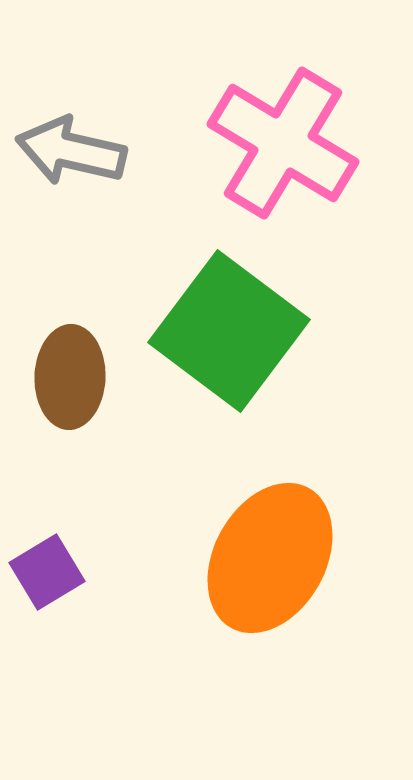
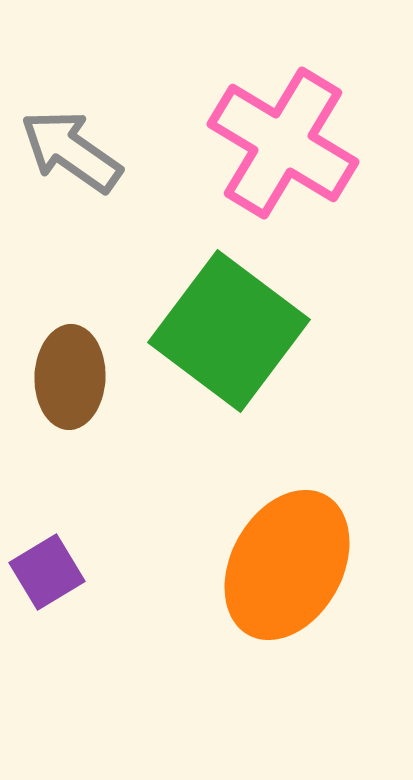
gray arrow: rotated 22 degrees clockwise
orange ellipse: moved 17 px right, 7 px down
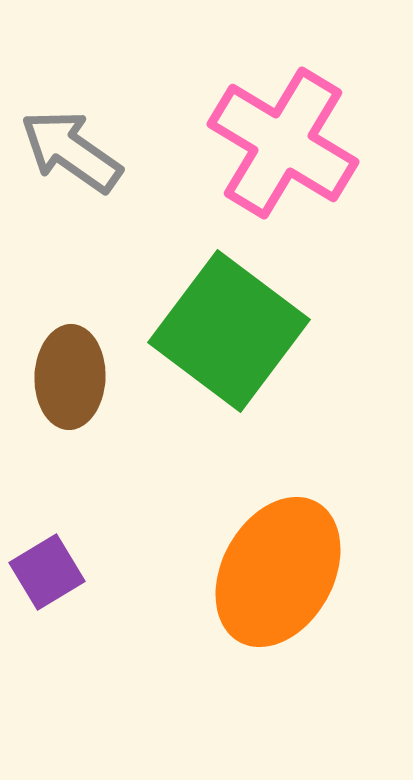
orange ellipse: moved 9 px left, 7 px down
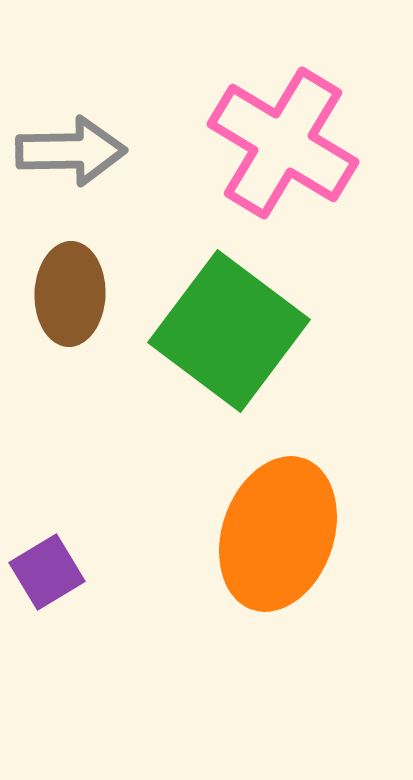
gray arrow: rotated 144 degrees clockwise
brown ellipse: moved 83 px up
orange ellipse: moved 38 px up; rotated 10 degrees counterclockwise
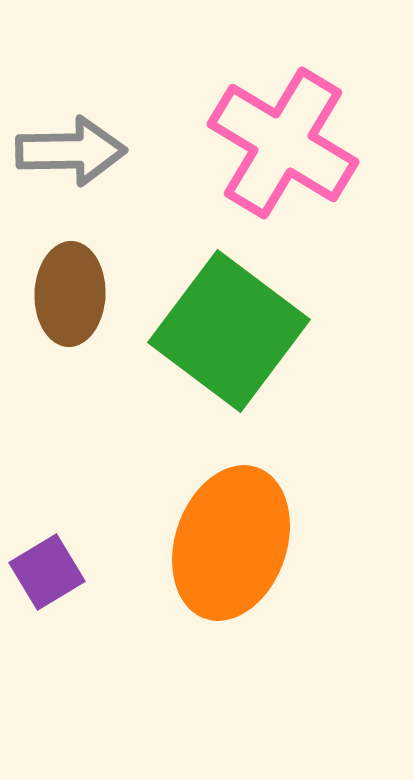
orange ellipse: moved 47 px left, 9 px down
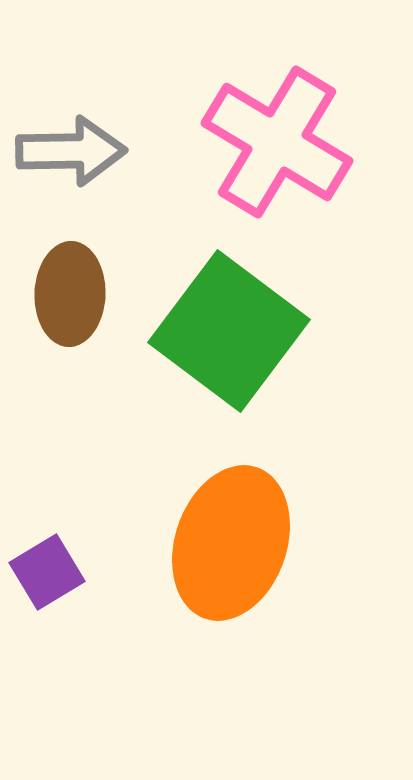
pink cross: moved 6 px left, 1 px up
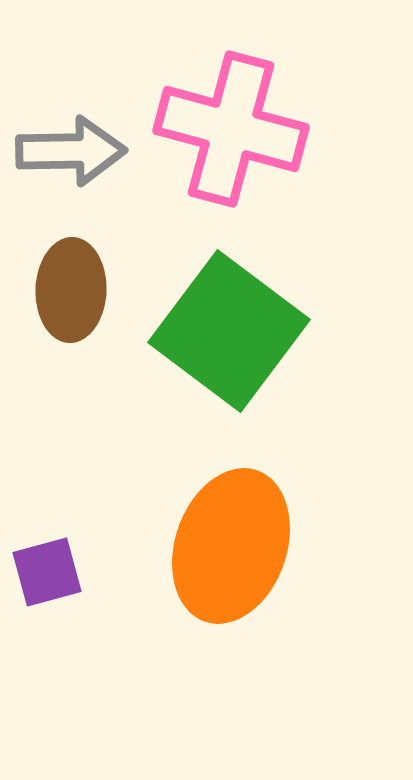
pink cross: moved 46 px left, 13 px up; rotated 16 degrees counterclockwise
brown ellipse: moved 1 px right, 4 px up
orange ellipse: moved 3 px down
purple square: rotated 16 degrees clockwise
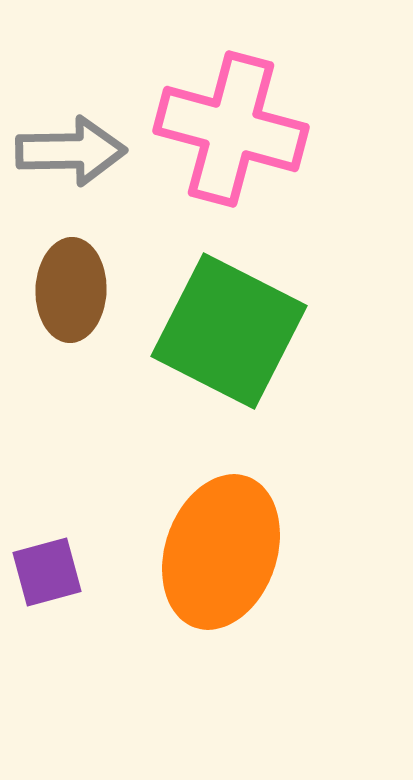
green square: rotated 10 degrees counterclockwise
orange ellipse: moved 10 px left, 6 px down
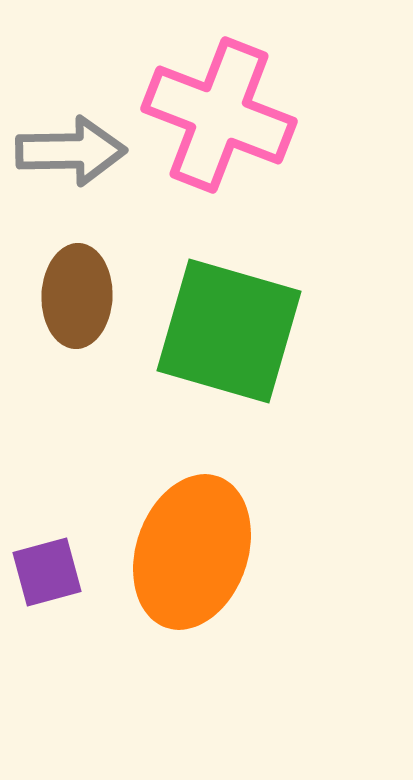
pink cross: moved 12 px left, 14 px up; rotated 6 degrees clockwise
brown ellipse: moved 6 px right, 6 px down
green square: rotated 11 degrees counterclockwise
orange ellipse: moved 29 px left
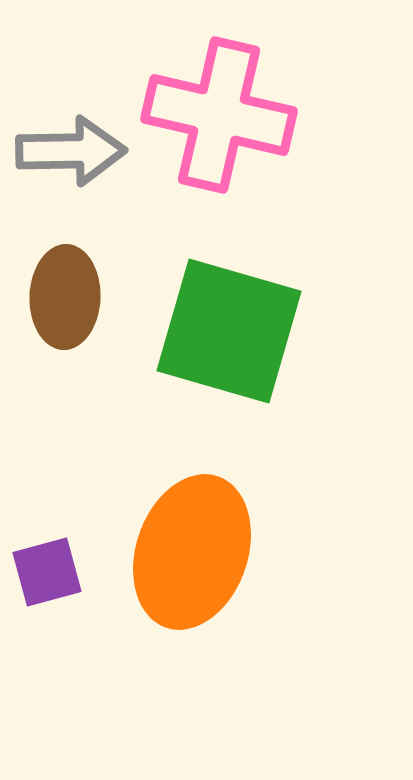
pink cross: rotated 8 degrees counterclockwise
brown ellipse: moved 12 px left, 1 px down
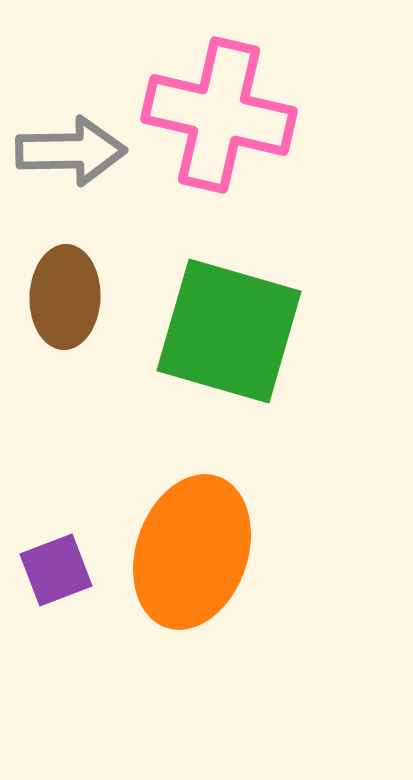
purple square: moved 9 px right, 2 px up; rotated 6 degrees counterclockwise
